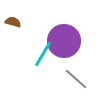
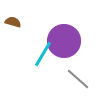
gray line: moved 2 px right
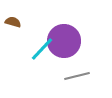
cyan line: moved 1 px left, 5 px up; rotated 12 degrees clockwise
gray line: moved 1 px left, 3 px up; rotated 55 degrees counterclockwise
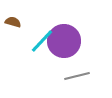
cyan line: moved 8 px up
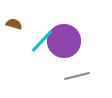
brown semicircle: moved 1 px right, 2 px down
